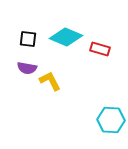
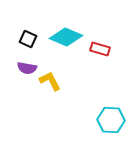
black square: rotated 18 degrees clockwise
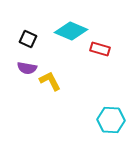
cyan diamond: moved 5 px right, 6 px up
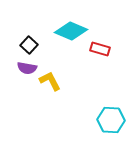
black square: moved 1 px right, 6 px down; rotated 18 degrees clockwise
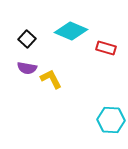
black square: moved 2 px left, 6 px up
red rectangle: moved 6 px right, 1 px up
yellow L-shape: moved 1 px right, 2 px up
